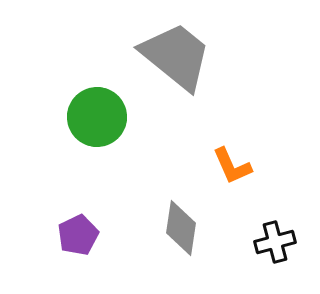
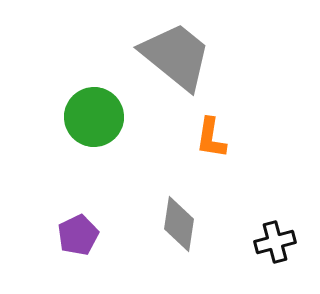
green circle: moved 3 px left
orange L-shape: moved 21 px left, 28 px up; rotated 33 degrees clockwise
gray diamond: moved 2 px left, 4 px up
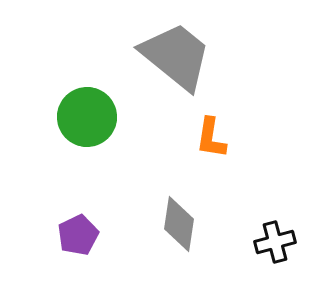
green circle: moved 7 px left
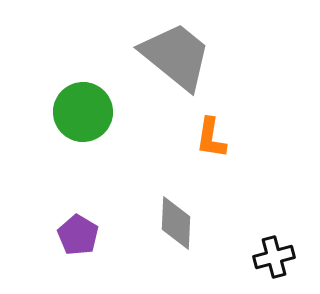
green circle: moved 4 px left, 5 px up
gray diamond: moved 3 px left, 1 px up; rotated 6 degrees counterclockwise
purple pentagon: rotated 15 degrees counterclockwise
black cross: moved 1 px left, 15 px down
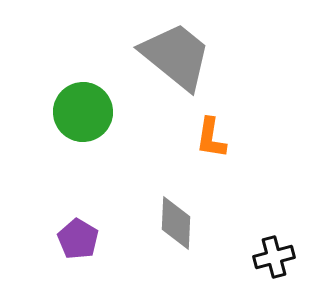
purple pentagon: moved 4 px down
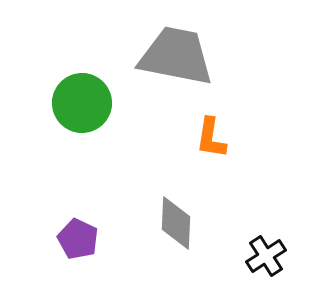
gray trapezoid: rotated 28 degrees counterclockwise
green circle: moved 1 px left, 9 px up
purple pentagon: rotated 6 degrees counterclockwise
black cross: moved 8 px left, 1 px up; rotated 18 degrees counterclockwise
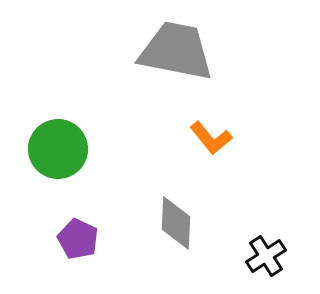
gray trapezoid: moved 5 px up
green circle: moved 24 px left, 46 px down
orange L-shape: rotated 48 degrees counterclockwise
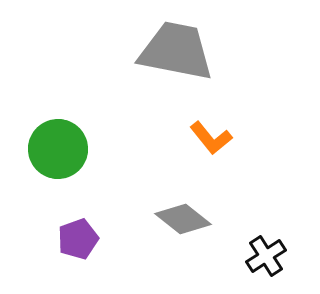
gray diamond: moved 7 px right, 4 px up; rotated 54 degrees counterclockwise
purple pentagon: rotated 27 degrees clockwise
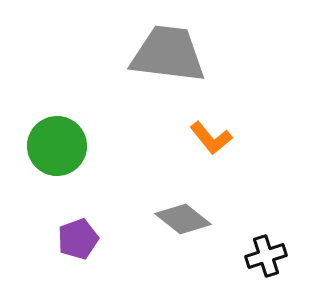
gray trapezoid: moved 8 px left, 3 px down; rotated 4 degrees counterclockwise
green circle: moved 1 px left, 3 px up
black cross: rotated 15 degrees clockwise
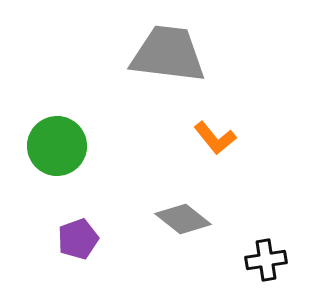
orange L-shape: moved 4 px right
black cross: moved 4 px down; rotated 9 degrees clockwise
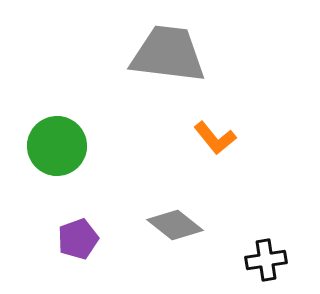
gray diamond: moved 8 px left, 6 px down
